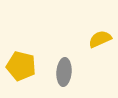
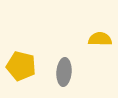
yellow semicircle: rotated 25 degrees clockwise
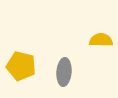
yellow semicircle: moved 1 px right, 1 px down
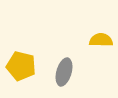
gray ellipse: rotated 12 degrees clockwise
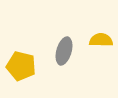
gray ellipse: moved 21 px up
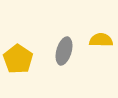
yellow pentagon: moved 3 px left, 7 px up; rotated 20 degrees clockwise
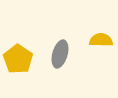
gray ellipse: moved 4 px left, 3 px down
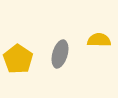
yellow semicircle: moved 2 px left
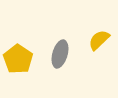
yellow semicircle: rotated 45 degrees counterclockwise
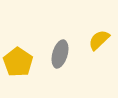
yellow pentagon: moved 3 px down
